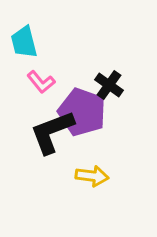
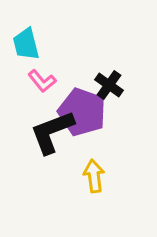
cyan trapezoid: moved 2 px right, 2 px down
pink L-shape: moved 1 px right, 1 px up
yellow arrow: moved 2 px right; rotated 104 degrees counterclockwise
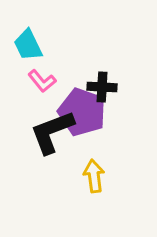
cyan trapezoid: moved 2 px right, 1 px down; rotated 12 degrees counterclockwise
black cross: moved 7 px left, 2 px down; rotated 32 degrees counterclockwise
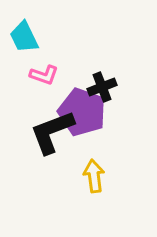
cyan trapezoid: moved 4 px left, 8 px up
pink L-shape: moved 2 px right, 6 px up; rotated 32 degrees counterclockwise
black cross: rotated 24 degrees counterclockwise
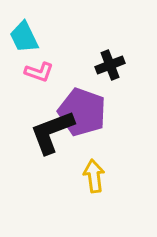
pink L-shape: moved 5 px left, 3 px up
black cross: moved 8 px right, 22 px up
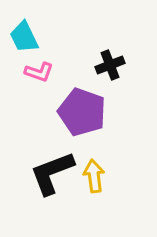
black L-shape: moved 41 px down
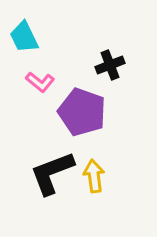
pink L-shape: moved 1 px right, 10 px down; rotated 20 degrees clockwise
